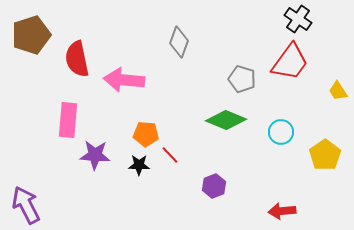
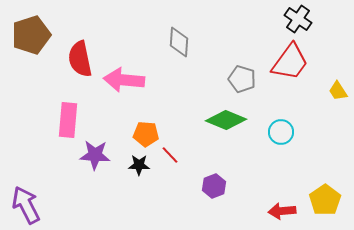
gray diamond: rotated 16 degrees counterclockwise
red semicircle: moved 3 px right
yellow pentagon: moved 45 px down
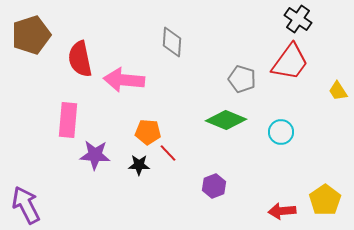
gray diamond: moved 7 px left
orange pentagon: moved 2 px right, 2 px up
red line: moved 2 px left, 2 px up
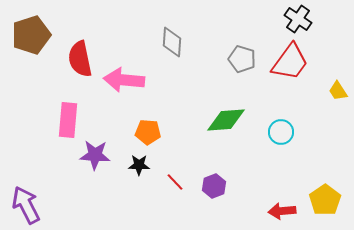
gray pentagon: moved 20 px up
green diamond: rotated 27 degrees counterclockwise
red line: moved 7 px right, 29 px down
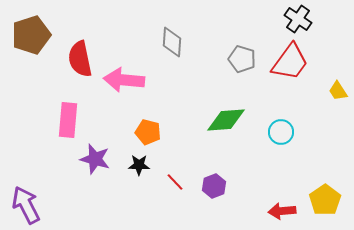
orange pentagon: rotated 10 degrees clockwise
purple star: moved 4 px down; rotated 12 degrees clockwise
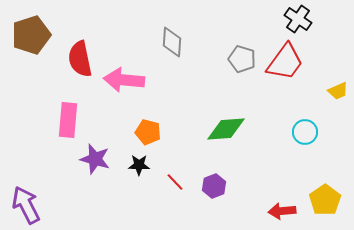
red trapezoid: moved 5 px left
yellow trapezoid: rotated 80 degrees counterclockwise
green diamond: moved 9 px down
cyan circle: moved 24 px right
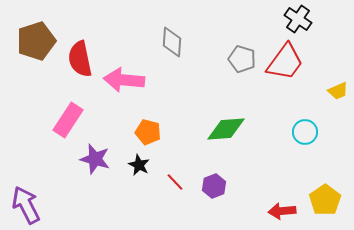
brown pentagon: moved 5 px right, 6 px down
pink rectangle: rotated 28 degrees clockwise
black star: rotated 25 degrees clockwise
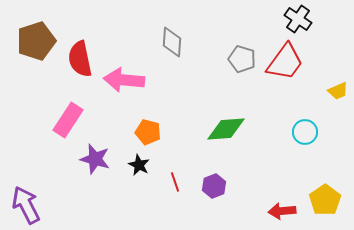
red line: rotated 24 degrees clockwise
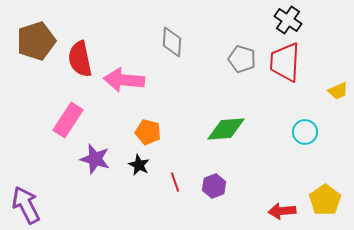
black cross: moved 10 px left, 1 px down
red trapezoid: rotated 147 degrees clockwise
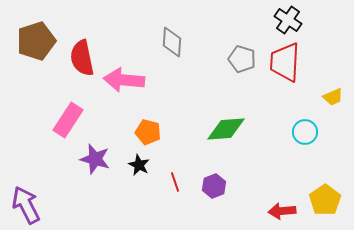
red semicircle: moved 2 px right, 1 px up
yellow trapezoid: moved 5 px left, 6 px down
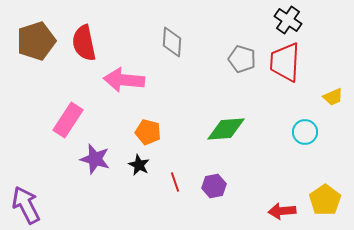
red semicircle: moved 2 px right, 15 px up
purple hexagon: rotated 10 degrees clockwise
